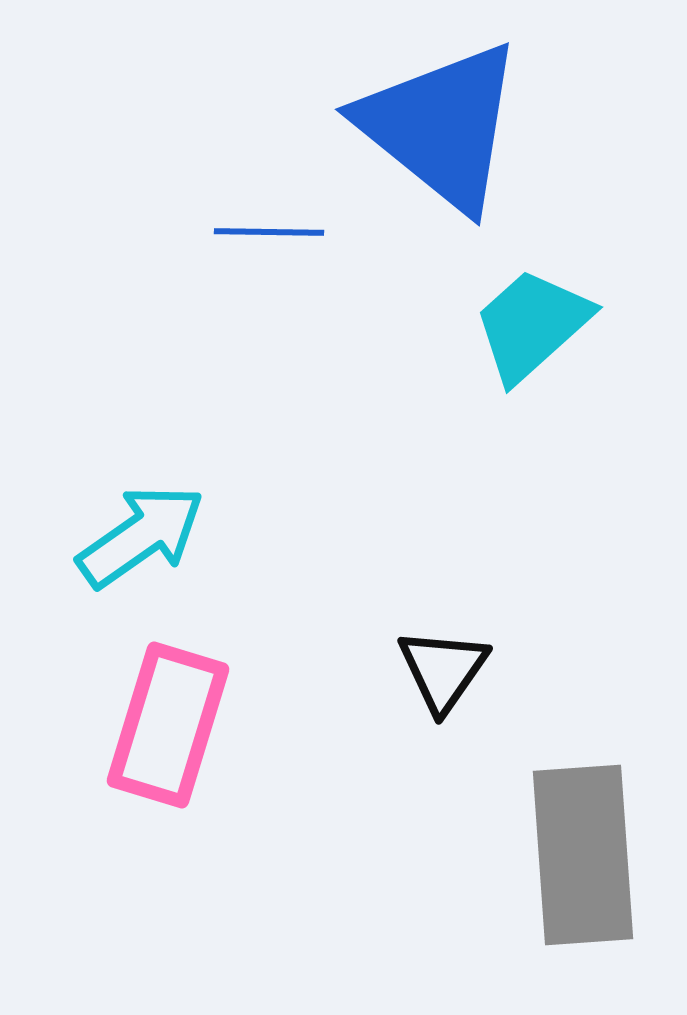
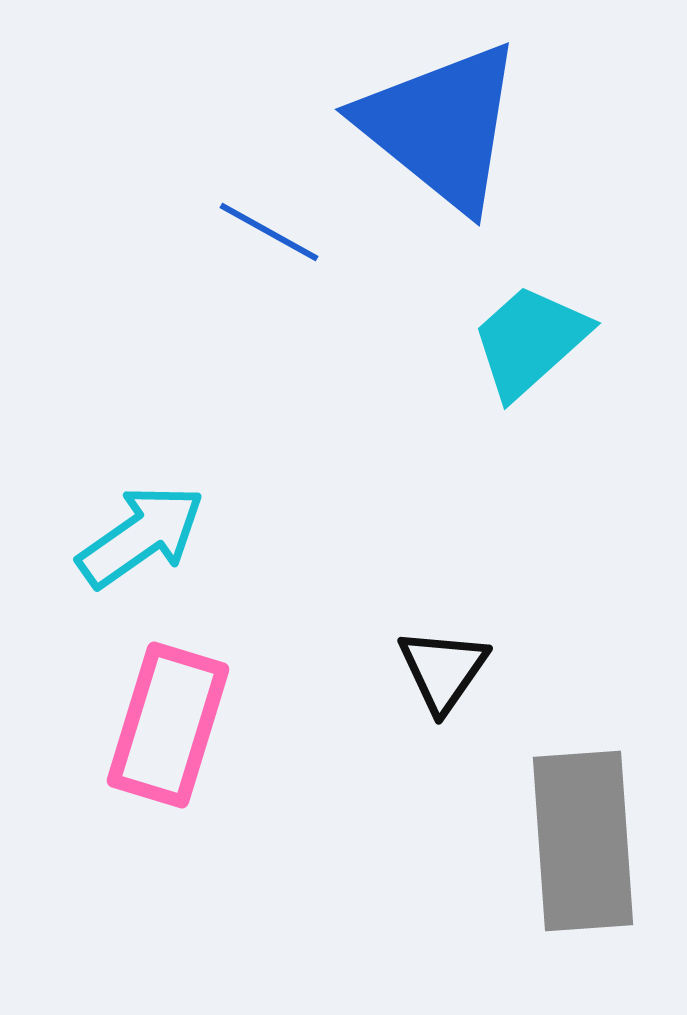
blue line: rotated 28 degrees clockwise
cyan trapezoid: moved 2 px left, 16 px down
gray rectangle: moved 14 px up
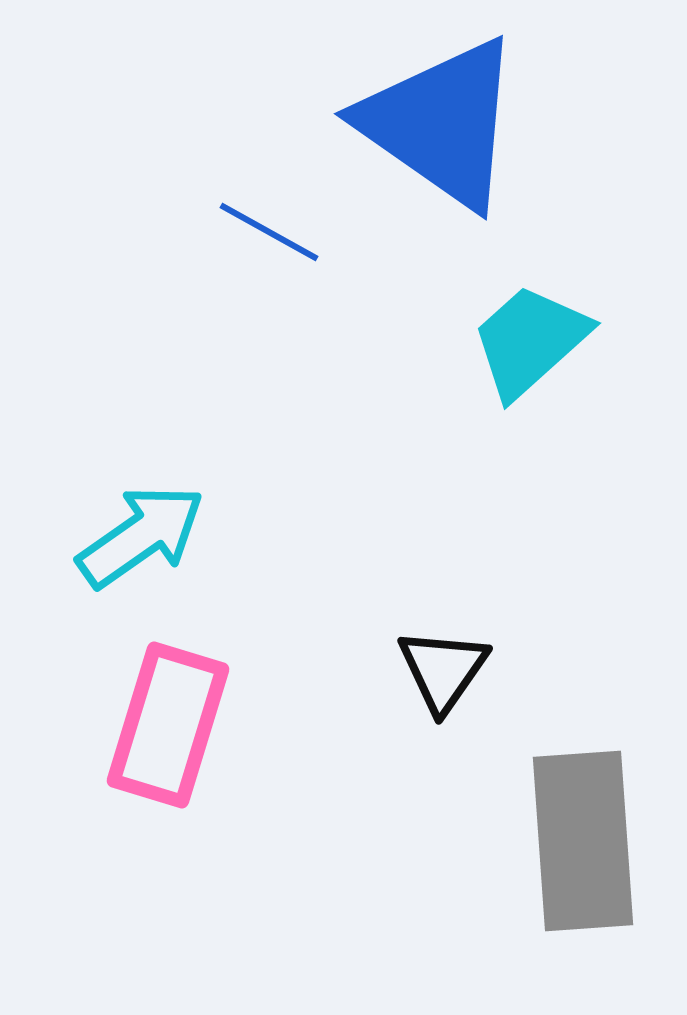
blue triangle: moved 3 px up; rotated 4 degrees counterclockwise
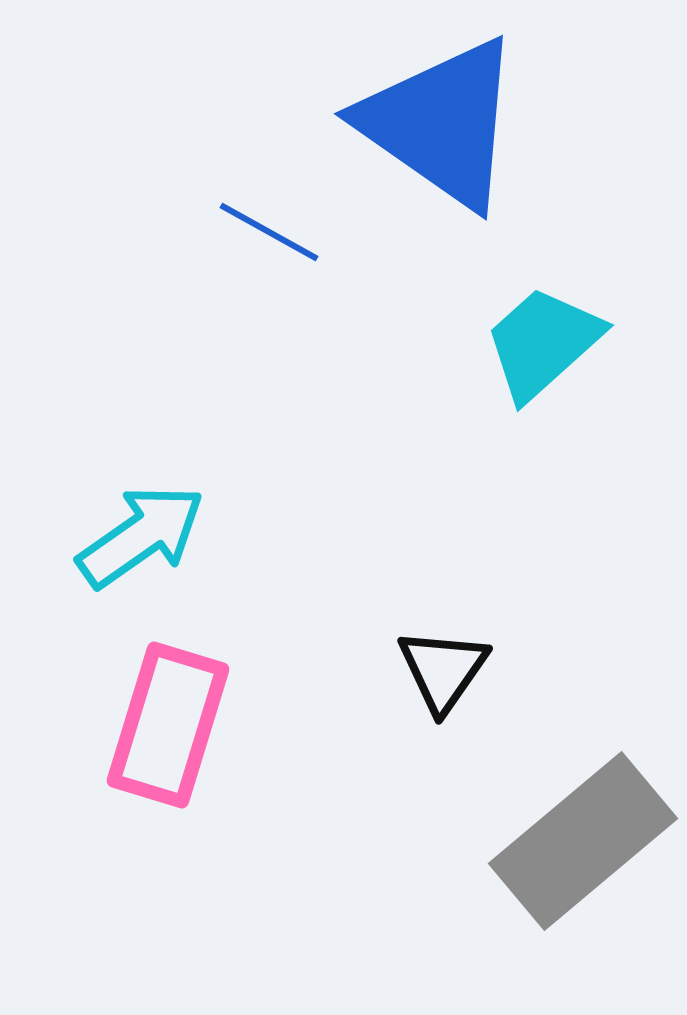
cyan trapezoid: moved 13 px right, 2 px down
gray rectangle: rotated 54 degrees clockwise
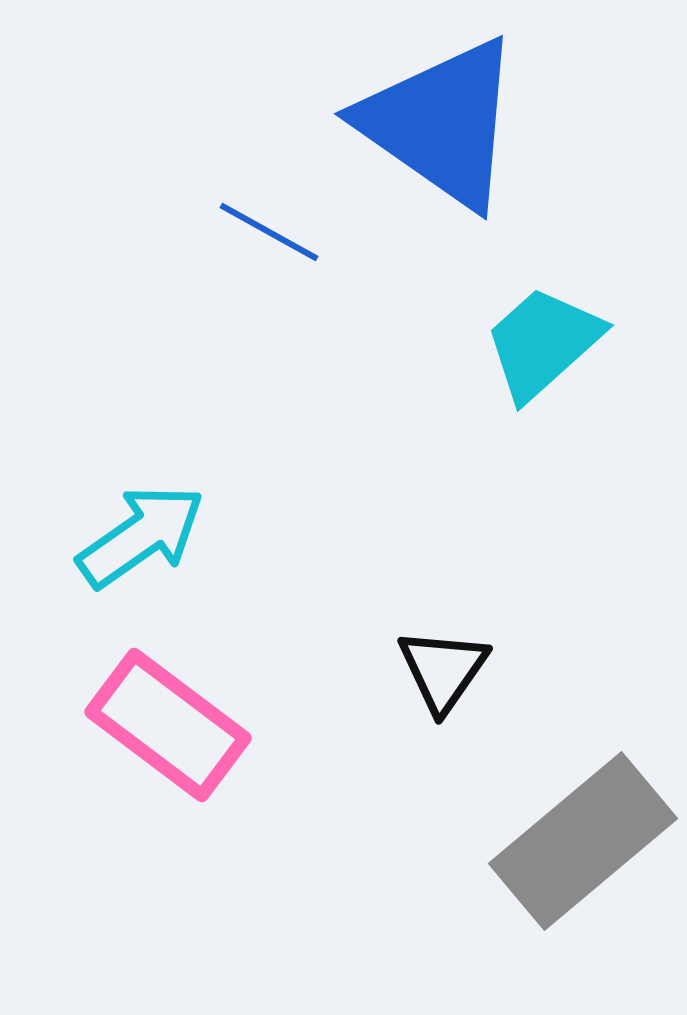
pink rectangle: rotated 70 degrees counterclockwise
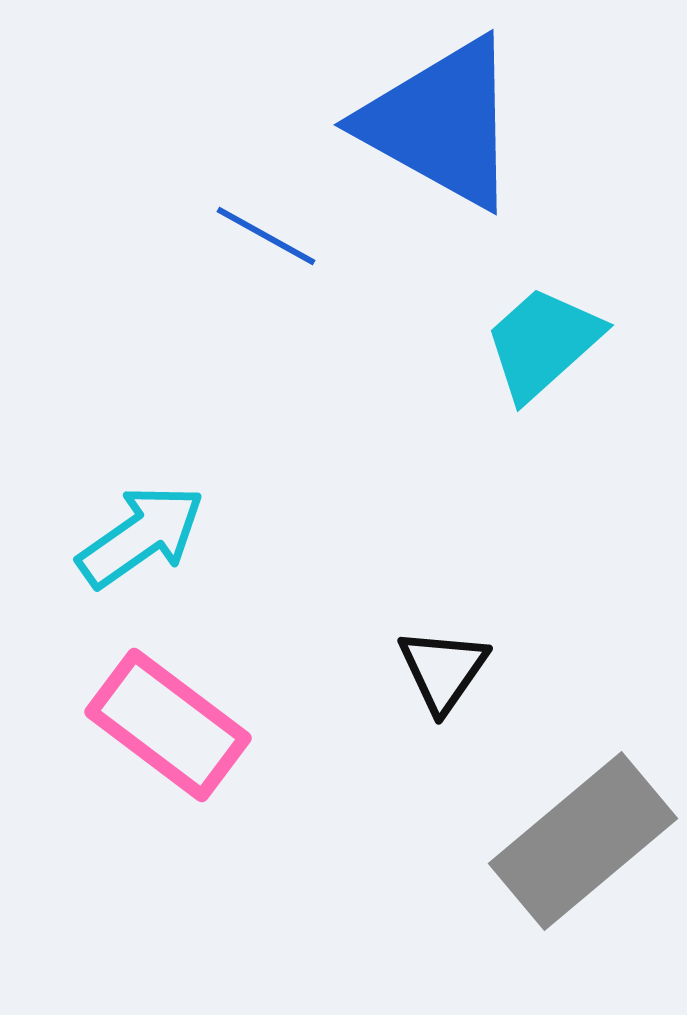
blue triangle: rotated 6 degrees counterclockwise
blue line: moved 3 px left, 4 px down
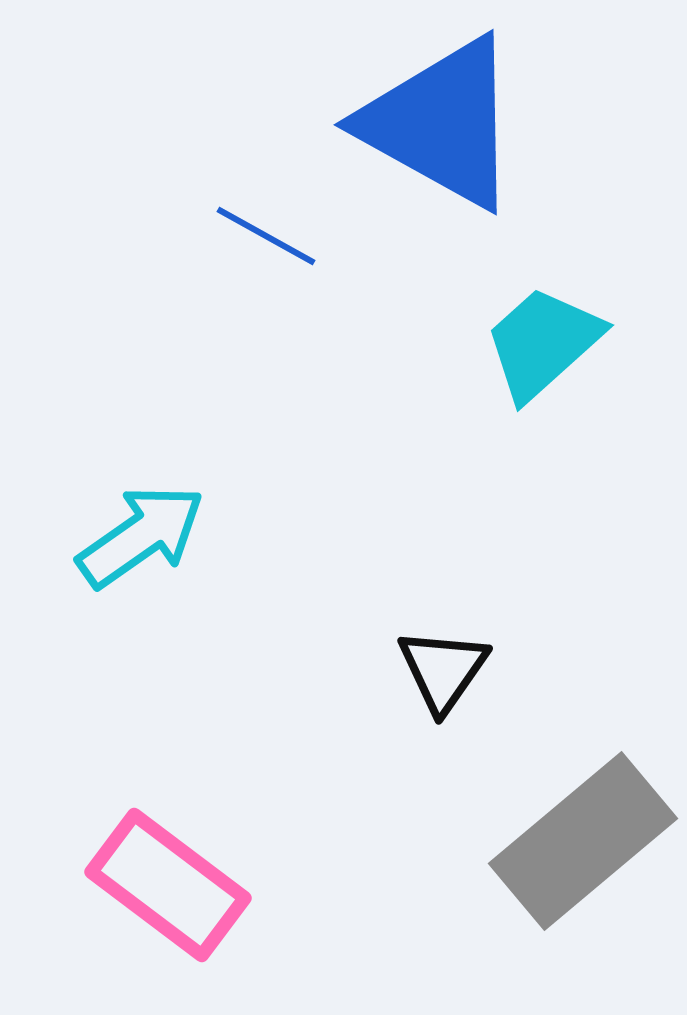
pink rectangle: moved 160 px down
